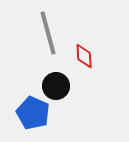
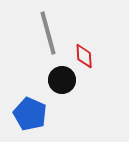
black circle: moved 6 px right, 6 px up
blue pentagon: moved 3 px left, 1 px down
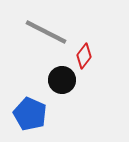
gray line: moved 2 px left, 1 px up; rotated 48 degrees counterclockwise
red diamond: rotated 40 degrees clockwise
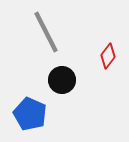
gray line: rotated 36 degrees clockwise
red diamond: moved 24 px right
